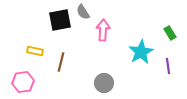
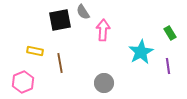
brown line: moved 1 px left, 1 px down; rotated 24 degrees counterclockwise
pink hexagon: rotated 15 degrees counterclockwise
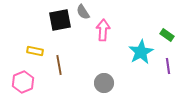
green rectangle: moved 3 px left, 2 px down; rotated 24 degrees counterclockwise
brown line: moved 1 px left, 2 px down
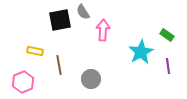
gray circle: moved 13 px left, 4 px up
